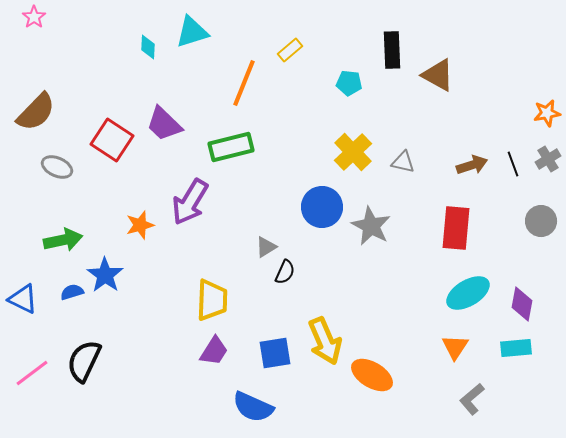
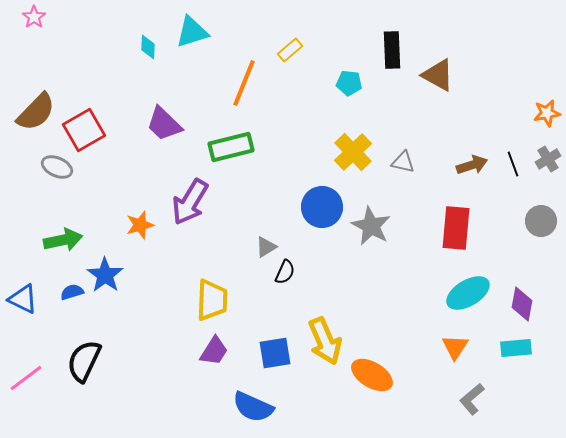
red square at (112, 140): moved 28 px left, 10 px up; rotated 27 degrees clockwise
pink line at (32, 373): moved 6 px left, 5 px down
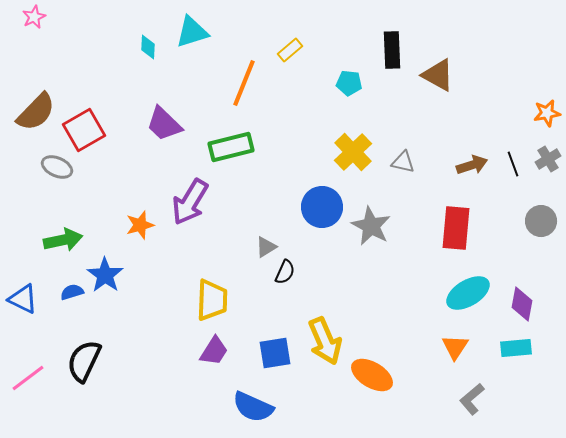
pink star at (34, 17): rotated 10 degrees clockwise
pink line at (26, 378): moved 2 px right
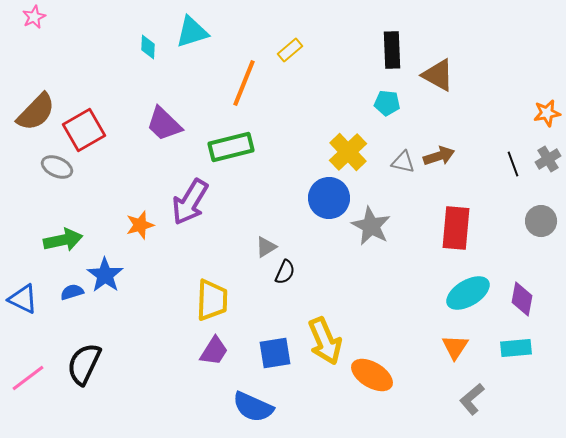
cyan pentagon at (349, 83): moved 38 px right, 20 px down
yellow cross at (353, 152): moved 5 px left
brown arrow at (472, 165): moved 33 px left, 9 px up
blue circle at (322, 207): moved 7 px right, 9 px up
purple diamond at (522, 304): moved 5 px up
black semicircle at (84, 361): moved 3 px down
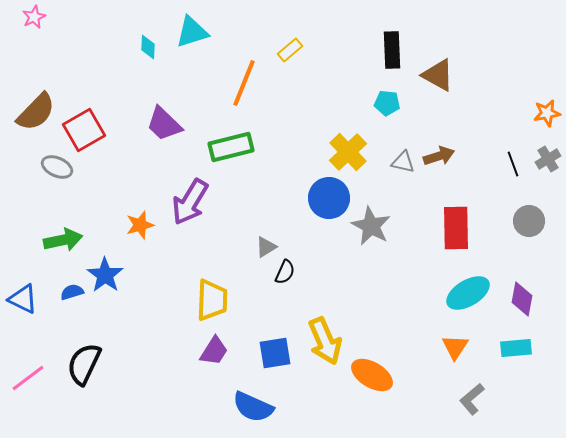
gray circle at (541, 221): moved 12 px left
red rectangle at (456, 228): rotated 6 degrees counterclockwise
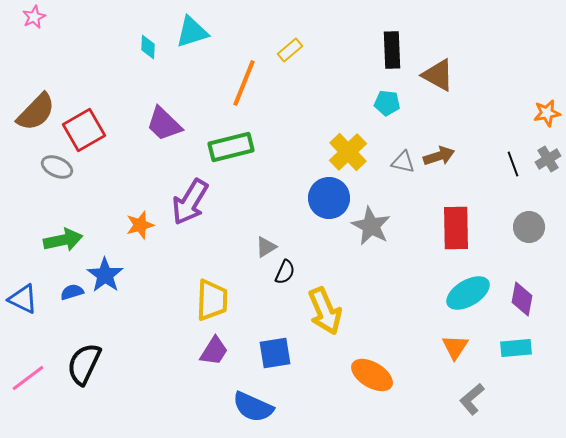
gray circle at (529, 221): moved 6 px down
yellow arrow at (325, 341): moved 30 px up
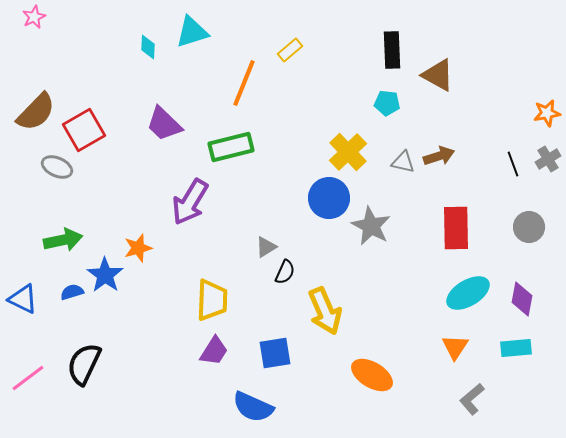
orange star at (140, 225): moved 2 px left, 23 px down
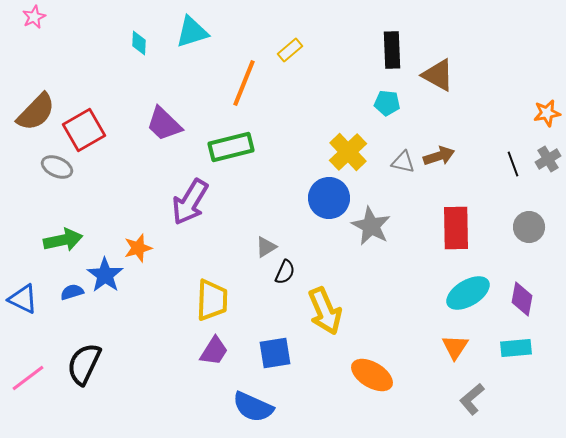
cyan diamond at (148, 47): moved 9 px left, 4 px up
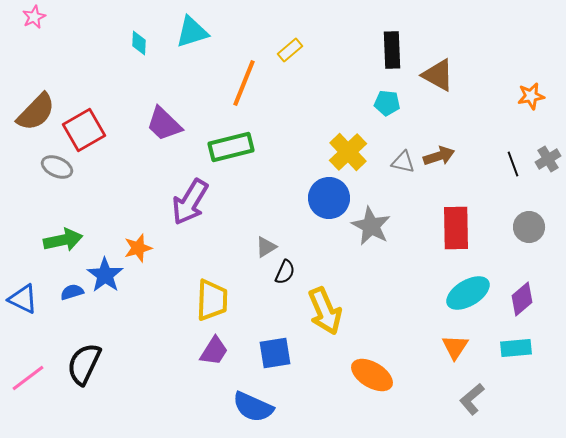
orange star at (547, 113): moved 16 px left, 17 px up
purple diamond at (522, 299): rotated 40 degrees clockwise
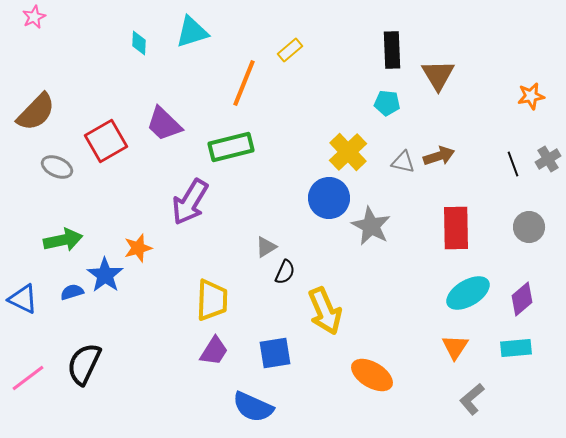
brown triangle at (438, 75): rotated 30 degrees clockwise
red square at (84, 130): moved 22 px right, 11 px down
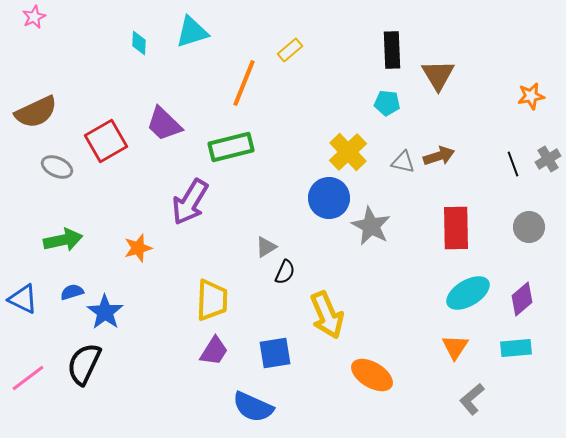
brown semicircle at (36, 112): rotated 21 degrees clockwise
blue star at (105, 275): moved 37 px down
yellow arrow at (325, 311): moved 2 px right, 4 px down
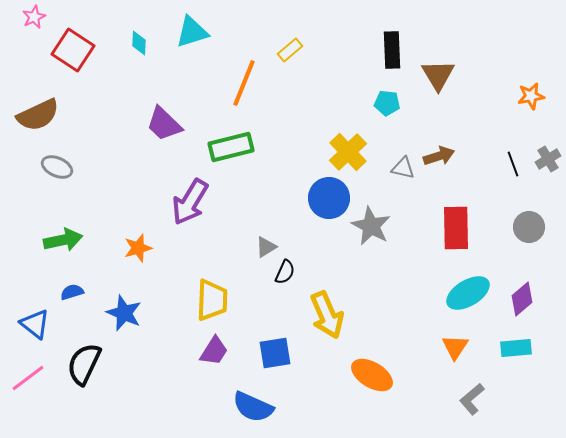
brown semicircle at (36, 112): moved 2 px right, 3 px down
red square at (106, 141): moved 33 px left, 91 px up; rotated 27 degrees counterclockwise
gray triangle at (403, 162): moved 6 px down
blue triangle at (23, 299): moved 12 px right, 25 px down; rotated 12 degrees clockwise
blue star at (105, 312): moved 19 px right, 1 px down; rotated 12 degrees counterclockwise
